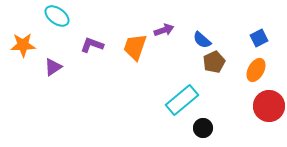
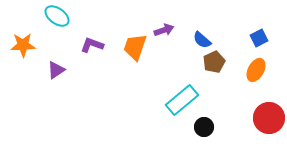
purple triangle: moved 3 px right, 3 px down
red circle: moved 12 px down
black circle: moved 1 px right, 1 px up
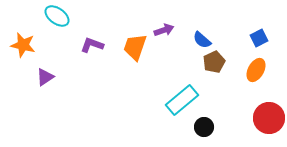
orange star: rotated 15 degrees clockwise
purple triangle: moved 11 px left, 7 px down
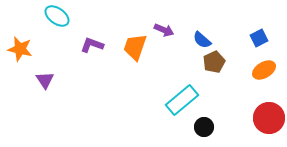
purple arrow: rotated 42 degrees clockwise
orange star: moved 3 px left, 4 px down
orange ellipse: moved 8 px right; rotated 30 degrees clockwise
purple triangle: moved 3 px down; rotated 30 degrees counterclockwise
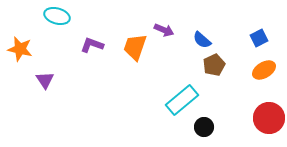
cyan ellipse: rotated 20 degrees counterclockwise
brown pentagon: moved 3 px down
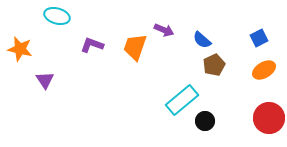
black circle: moved 1 px right, 6 px up
